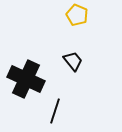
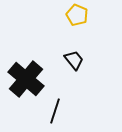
black trapezoid: moved 1 px right, 1 px up
black cross: rotated 15 degrees clockwise
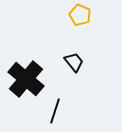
yellow pentagon: moved 3 px right
black trapezoid: moved 2 px down
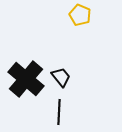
black trapezoid: moved 13 px left, 15 px down
black line: moved 4 px right, 1 px down; rotated 15 degrees counterclockwise
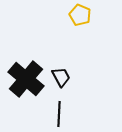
black trapezoid: rotated 10 degrees clockwise
black line: moved 2 px down
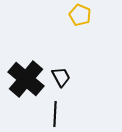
black line: moved 4 px left
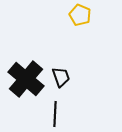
black trapezoid: rotated 10 degrees clockwise
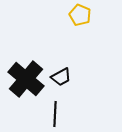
black trapezoid: rotated 80 degrees clockwise
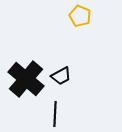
yellow pentagon: moved 1 px down
black trapezoid: moved 1 px up
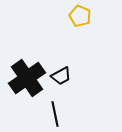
black cross: moved 1 px right, 1 px up; rotated 15 degrees clockwise
black line: rotated 15 degrees counterclockwise
